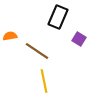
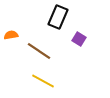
orange semicircle: moved 1 px right, 1 px up
brown line: moved 2 px right
yellow line: moved 1 px left; rotated 50 degrees counterclockwise
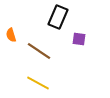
orange semicircle: rotated 96 degrees counterclockwise
purple square: rotated 24 degrees counterclockwise
yellow line: moved 5 px left, 2 px down
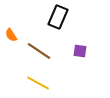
orange semicircle: rotated 16 degrees counterclockwise
purple square: moved 1 px right, 12 px down
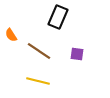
purple square: moved 3 px left, 3 px down
yellow line: moved 2 px up; rotated 15 degrees counterclockwise
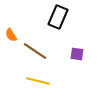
brown line: moved 4 px left
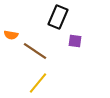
orange semicircle: rotated 48 degrees counterclockwise
purple square: moved 2 px left, 13 px up
yellow line: moved 2 px down; rotated 65 degrees counterclockwise
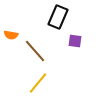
brown line: rotated 15 degrees clockwise
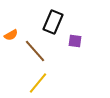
black rectangle: moved 5 px left, 5 px down
orange semicircle: rotated 40 degrees counterclockwise
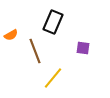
purple square: moved 8 px right, 7 px down
brown line: rotated 20 degrees clockwise
yellow line: moved 15 px right, 5 px up
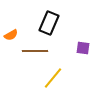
black rectangle: moved 4 px left, 1 px down
brown line: rotated 70 degrees counterclockwise
